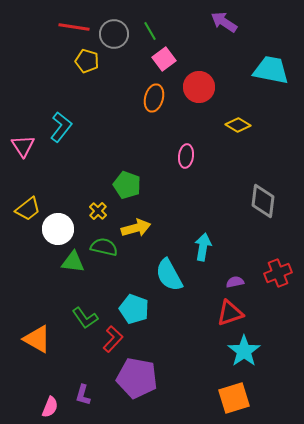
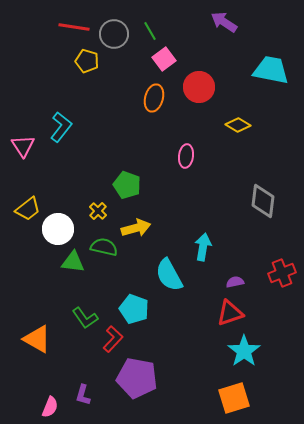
red cross: moved 4 px right
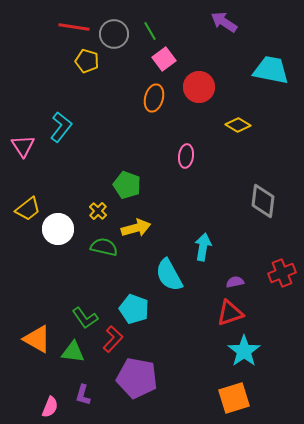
green triangle: moved 90 px down
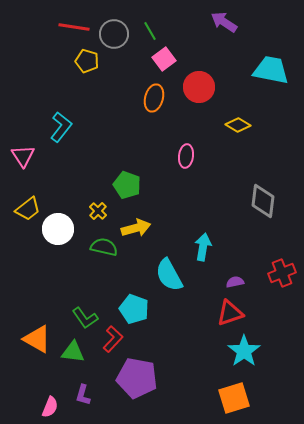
pink triangle: moved 10 px down
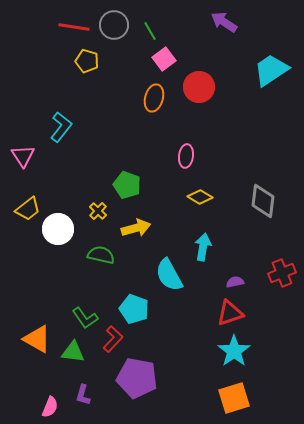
gray circle: moved 9 px up
cyan trapezoid: rotated 45 degrees counterclockwise
yellow diamond: moved 38 px left, 72 px down
green semicircle: moved 3 px left, 8 px down
cyan star: moved 10 px left
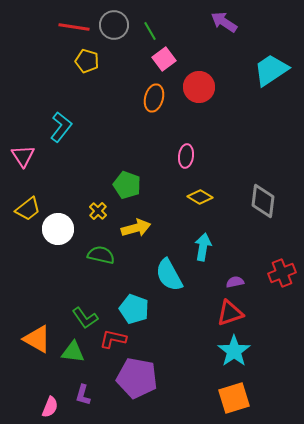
red L-shape: rotated 120 degrees counterclockwise
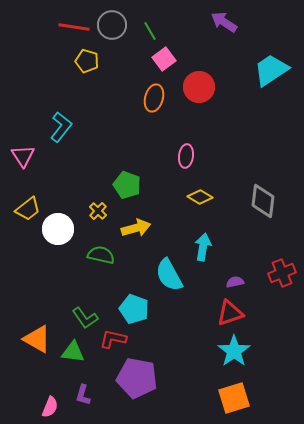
gray circle: moved 2 px left
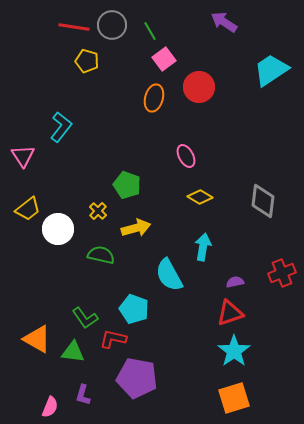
pink ellipse: rotated 35 degrees counterclockwise
